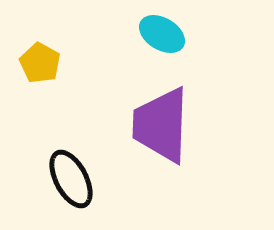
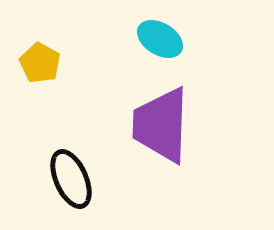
cyan ellipse: moved 2 px left, 5 px down
black ellipse: rotated 4 degrees clockwise
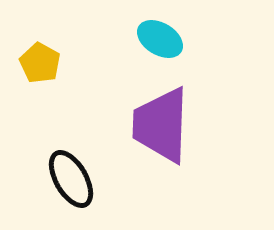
black ellipse: rotated 6 degrees counterclockwise
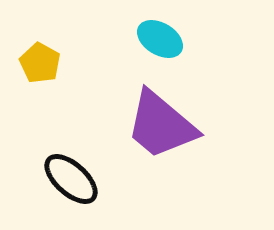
purple trapezoid: rotated 52 degrees counterclockwise
black ellipse: rotated 18 degrees counterclockwise
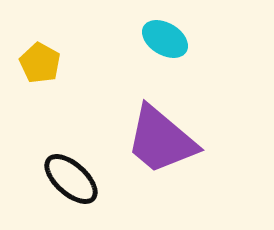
cyan ellipse: moved 5 px right
purple trapezoid: moved 15 px down
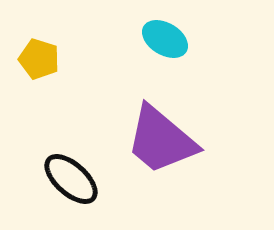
yellow pentagon: moved 1 px left, 4 px up; rotated 12 degrees counterclockwise
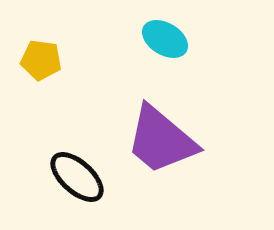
yellow pentagon: moved 2 px right, 1 px down; rotated 9 degrees counterclockwise
black ellipse: moved 6 px right, 2 px up
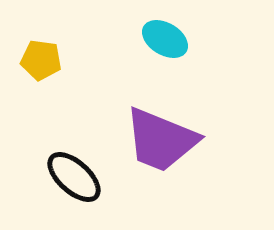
purple trapezoid: rotated 18 degrees counterclockwise
black ellipse: moved 3 px left
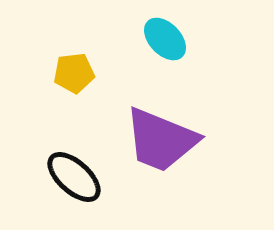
cyan ellipse: rotated 15 degrees clockwise
yellow pentagon: moved 33 px right, 13 px down; rotated 15 degrees counterclockwise
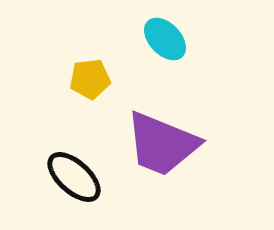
yellow pentagon: moved 16 px right, 6 px down
purple trapezoid: moved 1 px right, 4 px down
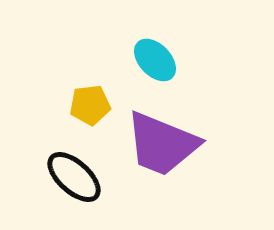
cyan ellipse: moved 10 px left, 21 px down
yellow pentagon: moved 26 px down
